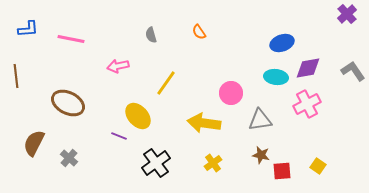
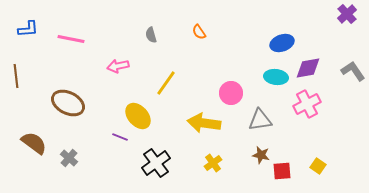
purple line: moved 1 px right, 1 px down
brown semicircle: rotated 100 degrees clockwise
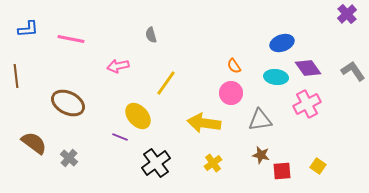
orange semicircle: moved 35 px right, 34 px down
purple diamond: rotated 64 degrees clockwise
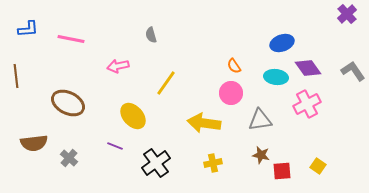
yellow ellipse: moved 5 px left
purple line: moved 5 px left, 9 px down
brown semicircle: rotated 136 degrees clockwise
yellow cross: rotated 24 degrees clockwise
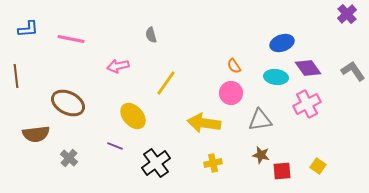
brown semicircle: moved 2 px right, 9 px up
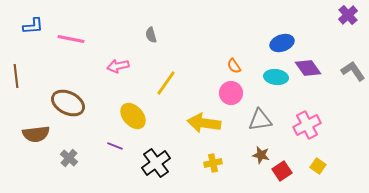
purple cross: moved 1 px right, 1 px down
blue L-shape: moved 5 px right, 3 px up
pink cross: moved 21 px down
red square: rotated 30 degrees counterclockwise
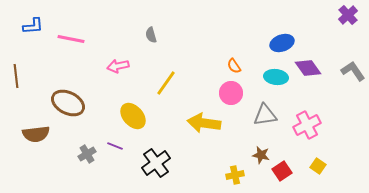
gray triangle: moved 5 px right, 5 px up
gray cross: moved 18 px right, 4 px up; rotated 18 degrees clockwise
yellow cross: moved 22 px right, 12 px down
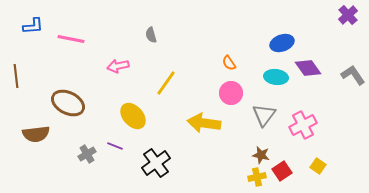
orange semicircle: moved 5 px left, 3 px up
gray L-shape: moved 4 px down
gray triangle: moved 1 px left; rotated 45 degrees counterclockwise
pink cross: moved 4 px left
yellow cross: moved 22 px right, 2 px down
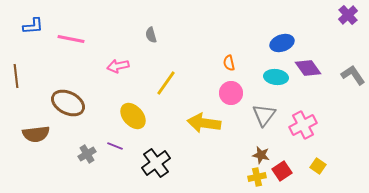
orange semicircle: rotated 21 degrees clockwise
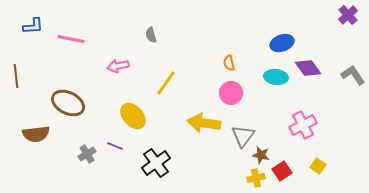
gray triangle: moved 21 px left, 21 px down
yellow cross: moved 1 px left, 1 px down
